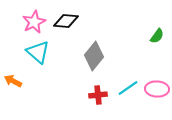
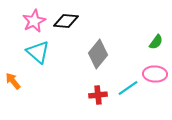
pink star: moved 1 px up
green semicircle: moved 1 px left, 6 px down
gray diamond: moved 4 px right, 2 px up
orange arrow: rotated 24 degrees clockwise
pink ellipse: moved 2 px left, 15 px up
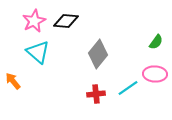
red cross: moved 2 px left, 1 px up
